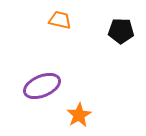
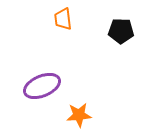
orange trapezoid: moved 3 px right, 1 px up; rotated 110 degrees counterclockwise
orange star: rotated 25 degrees clockwise
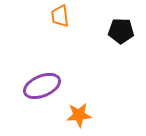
orange trapezoid: moved 3 px left, 3 px up
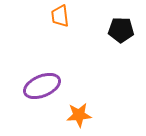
black pentagon: moved 1 px up
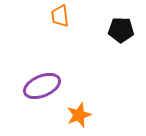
orange star: rotated 15 degrees counterclockwise
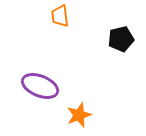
black pentagon: moved 9 px down; rotated 15 degrees counterclockwise
purple ellipse: moved 2 px left; rotated 45 degrees clockwise
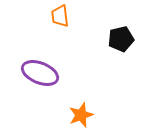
purple ellipse: moved 13 px up
orange star: moved 2 px right
